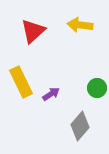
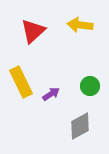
green circle: moved 7 px left, 2 px up
gray diamond: rotated 20 degrees clockwise
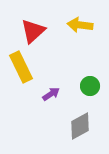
yellow rectangle: moved 15 px up
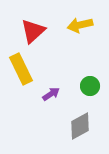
yellow arrow: rotated 20 degrees counterclockwise
yellow rectangle: moved 2 px down
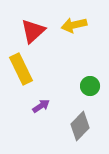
yellow arrow: moved 6 px left
purple arrow: moved 10 px left, 12 px down
gray diamond: rotated 16 degrees counterclockwise
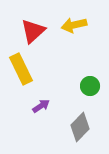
gray diamond: moved 1 px down
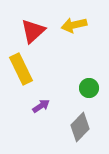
green circle: moved 1 px left, 2 px down
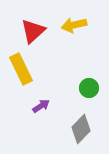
gray diamond: moved 1 px right, 2 px down
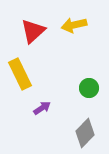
yellow rectangle: moved 1 px left, 5 px down
purple arrow: moved 1 px right, 2 px down
gray diamond: moved 4 px right, 4 px down
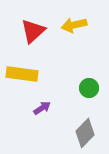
yellow rectangle: moved 2 px right; rotated 56 degrees counterclockwise
